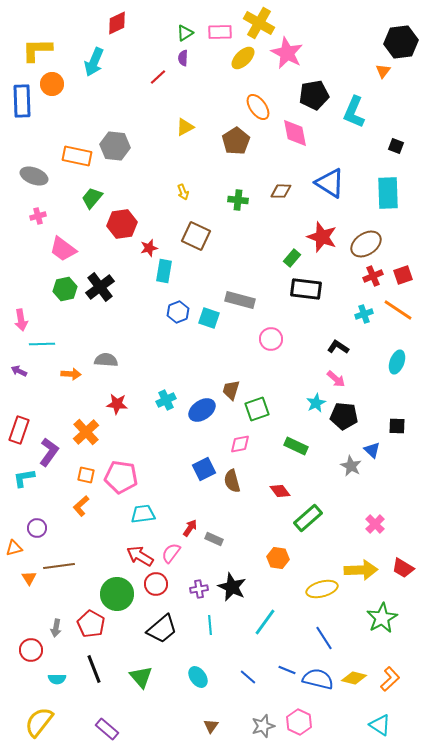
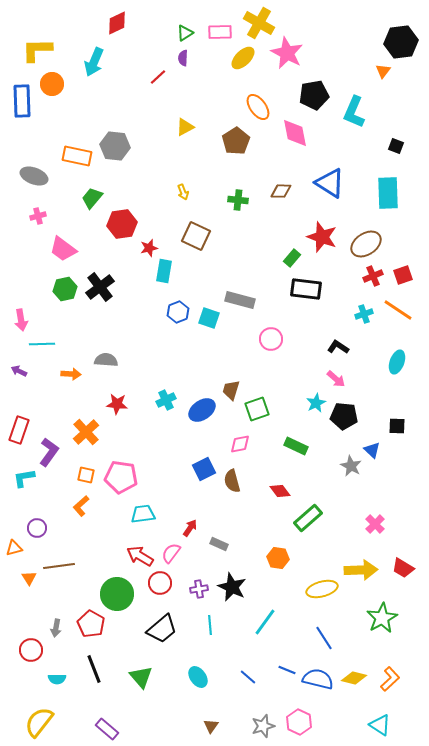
gray rectangle at (214, 539): moved 5 px right, 5 px down
red circle at (156, 584): moved 4 px right, 1 px up
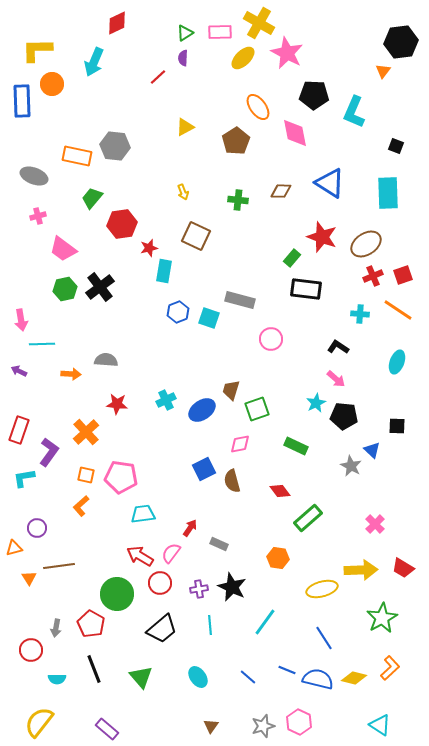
black pentagon at (314, 95): rotated 12 degrees clockwise
cyan cross at (364, 314): moved 4 px left; rotated 24 degrees clockwise
orange L-shape at (390, 679): moved 11 px up
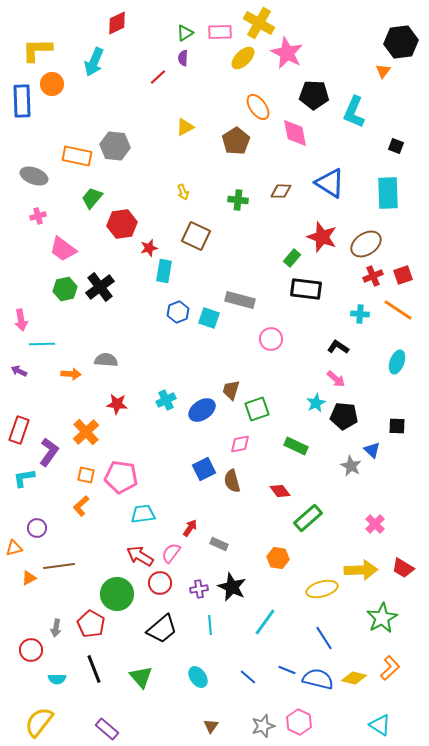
orange triangle at (29, 578): rotated 35 degrees clockwise
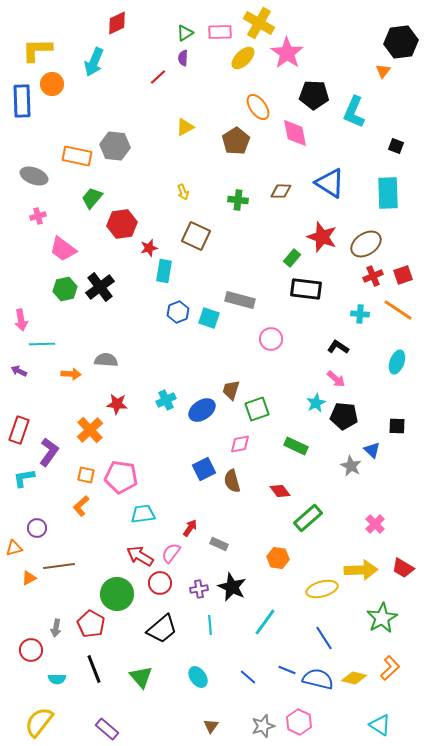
pink star at (287, 53): rotated 8 degrees clockwise
orange cross at (86, 432): moved 4 px right, 2 px up
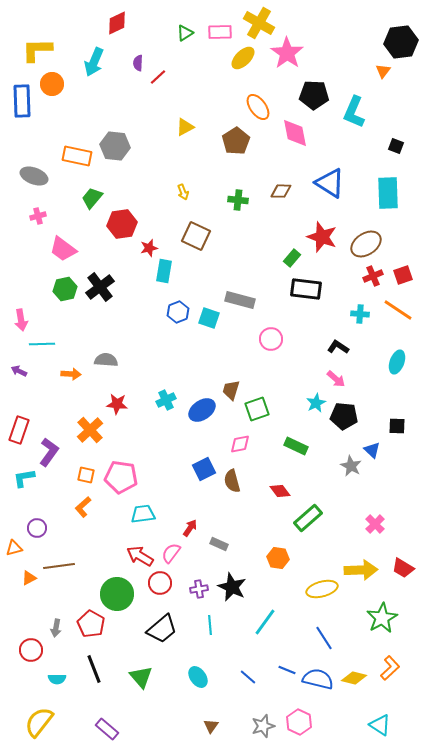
purple semicircle at (183, 58): moved 45 px left, 5 px down
orange L-shape at (81, 506): moved 2 px right, 1 px down
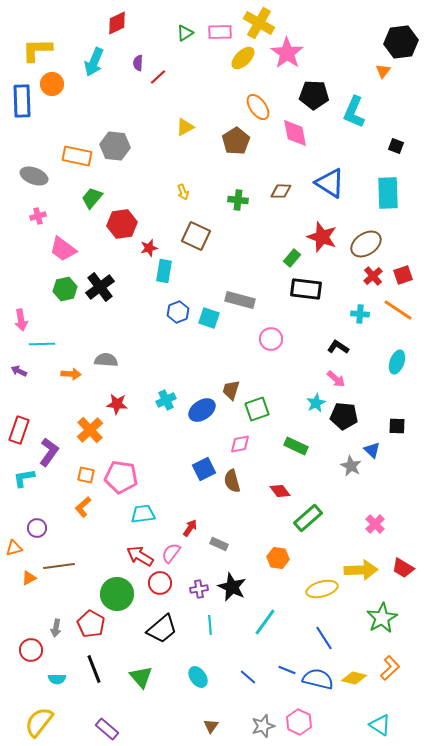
red cross at (373, 276): rotated 18 degrees counterclockwise
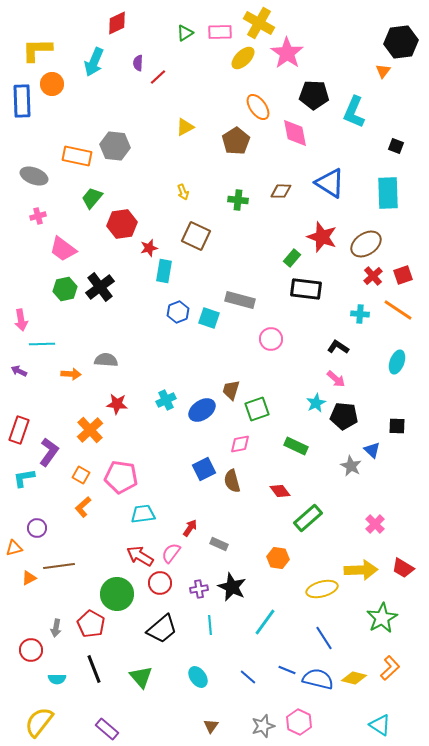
orange square at (86, 475): moved 5 px left; rotated 18 degrees clockwise
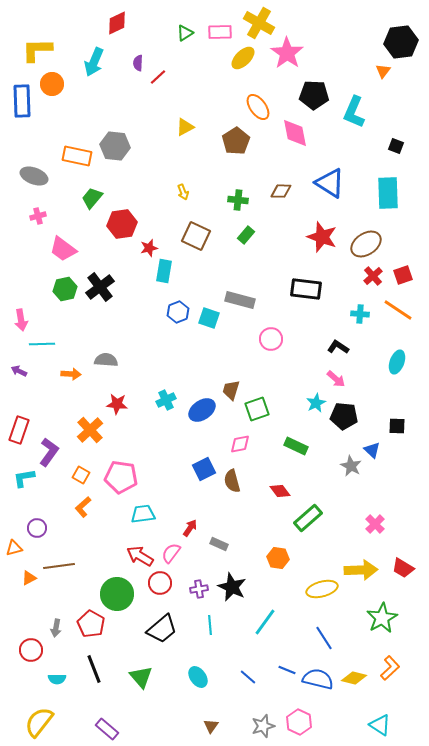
green rectangle at (292, 258): moved 46 px left, 23 px up
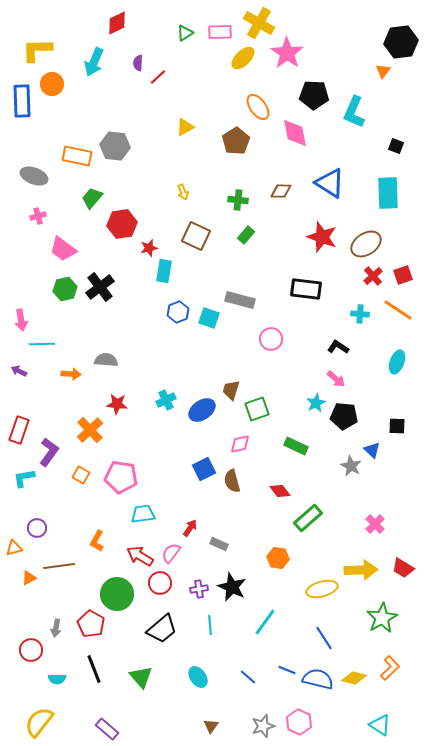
orange L-shape at (83, 507): moved 14 px right, 34 px down; rotated 20 degrees counterclockwise
